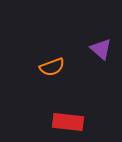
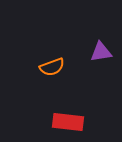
purple triangle: moved 3 px down; rotated 50 degrees counterclockwise
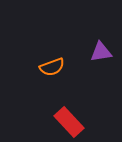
red rectangle: moved 1 px right; rotated 40 degrees clockwise
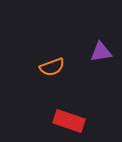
red rectangle: moved 1 px up; rotated 28 degrees counterclockwise
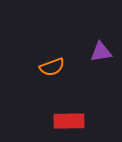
red rectangle: rotated 20 degrees counterclockwise
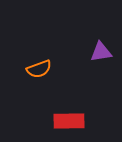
orange semicircle: moved 13 px left, 2 px down
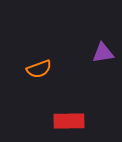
purple triangle: moved 2 px right, 1 px down
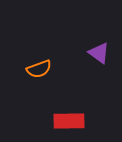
purple triangle: moved 4 px left; rotated 45 degrees clockwise
